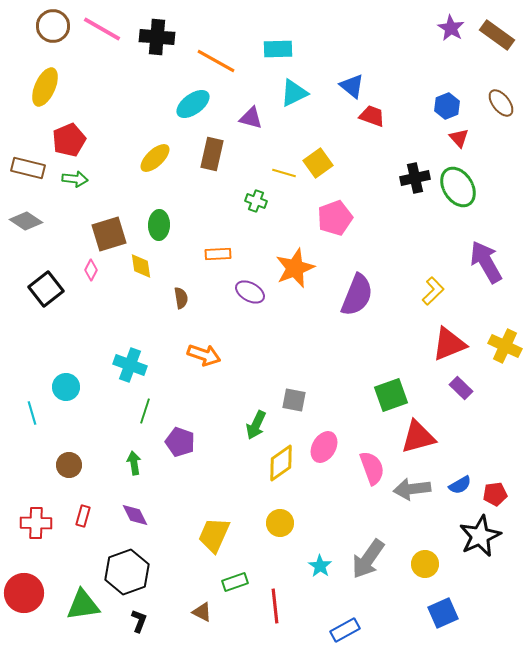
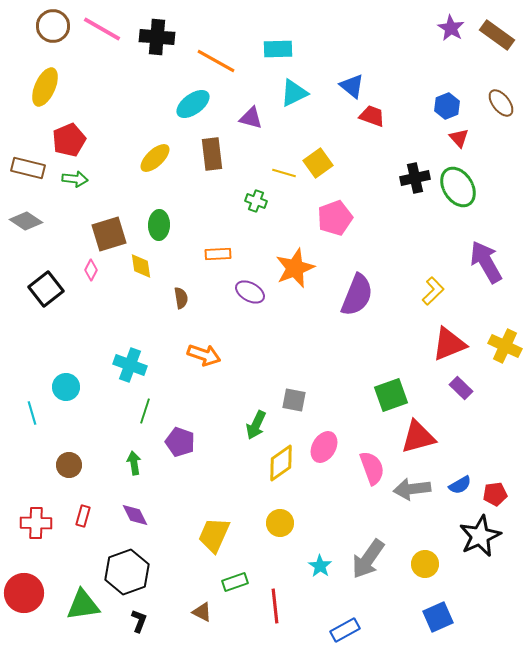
brown rectangle at (212, 154): rotated 20 degrees counterclockwise
blue square at (443, 613): moved 5 px left, 4 px down
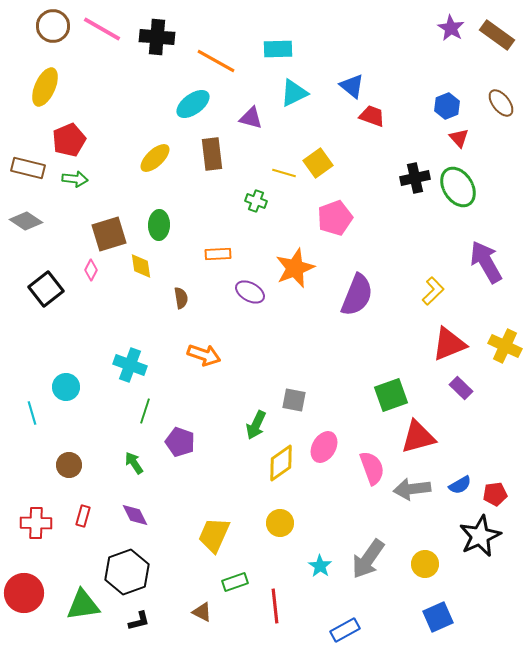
green arrow at (134, 463): rotated 25 degrees counterclockwise
black L-shape at (139, 621): rotated 55 degrees clockwise
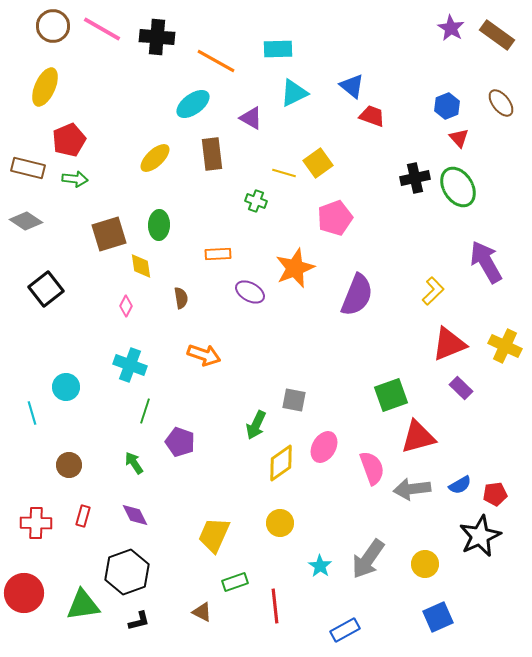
purple triangle at (251, 118): rotated 15 degrees clockwise
pink diamond at (91, 270): moved 35 px right, 36 px down
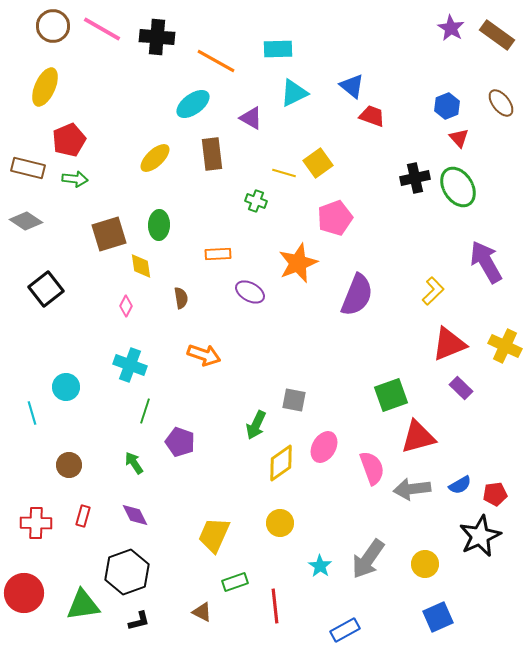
orange star at (295, 268): moved 3 px right, 5 px up
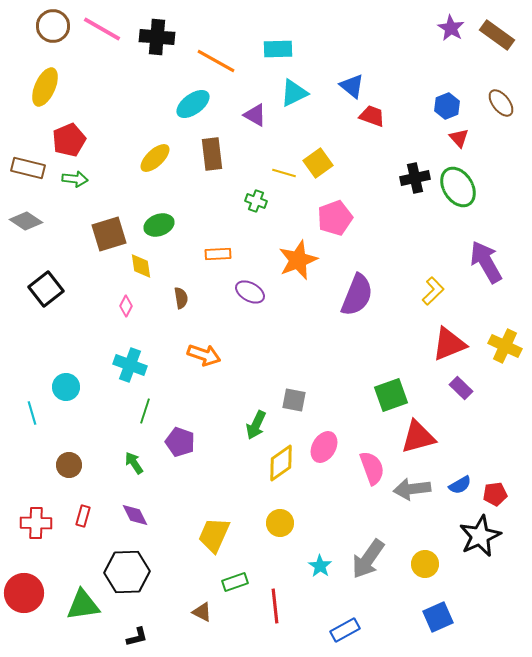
purple triangle at (251, 118): moved 4 px right, 3 px up
green ellipse at (159, 225): rotated 68 degrees clockwise
orange star at (298, 263): moved 3 px up
black hexagon at (127, 572): rotated 18 degrees clockwise
black L-shape at (139, 621): moved 2 px left, 16 px down
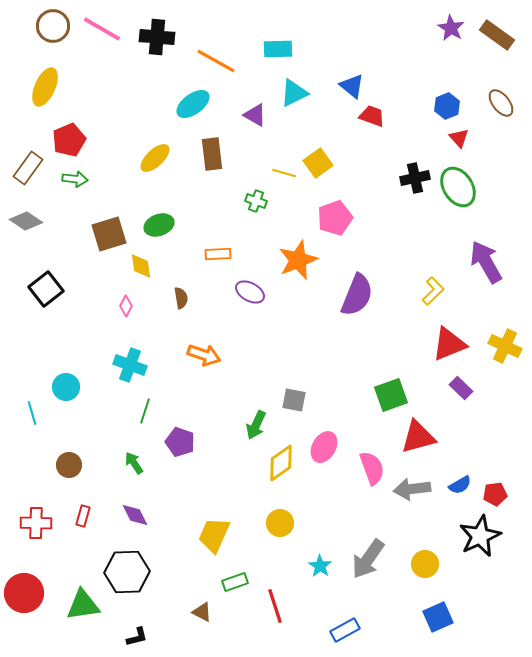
brown rectangle at (28, 168): rotated 68 degrees counterclockwise
red line at (275, 606): rotated 12 degrees counterclockwise
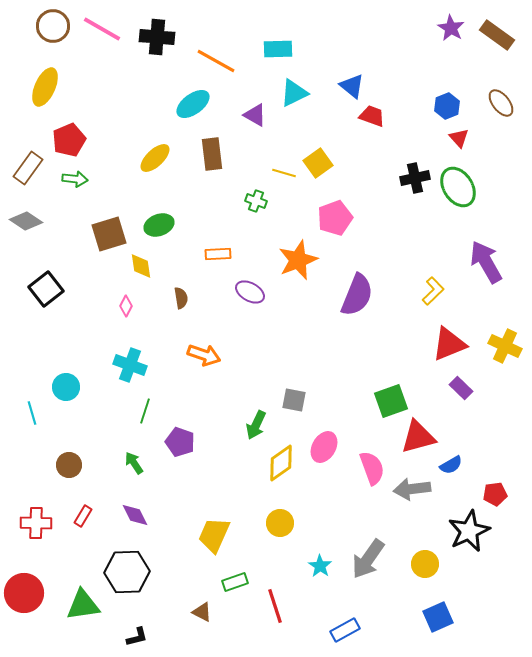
green square at (391, 395): moved 6 px down
blue semicircle at (460, 485): moved 9 px left, 20 px up
red rectangle at (83, 516): rotated 15 degrees clockwise
black star at (480, 536): moved 11 px left, 5 px up
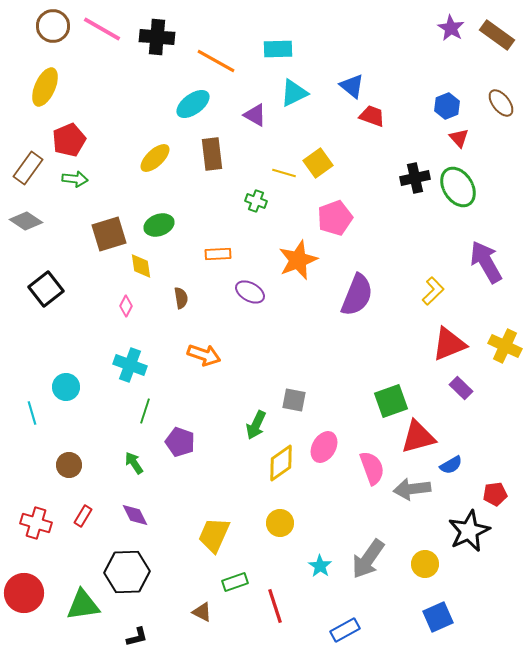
red cross at (36, 523): rotated 16 degrees clockwise
